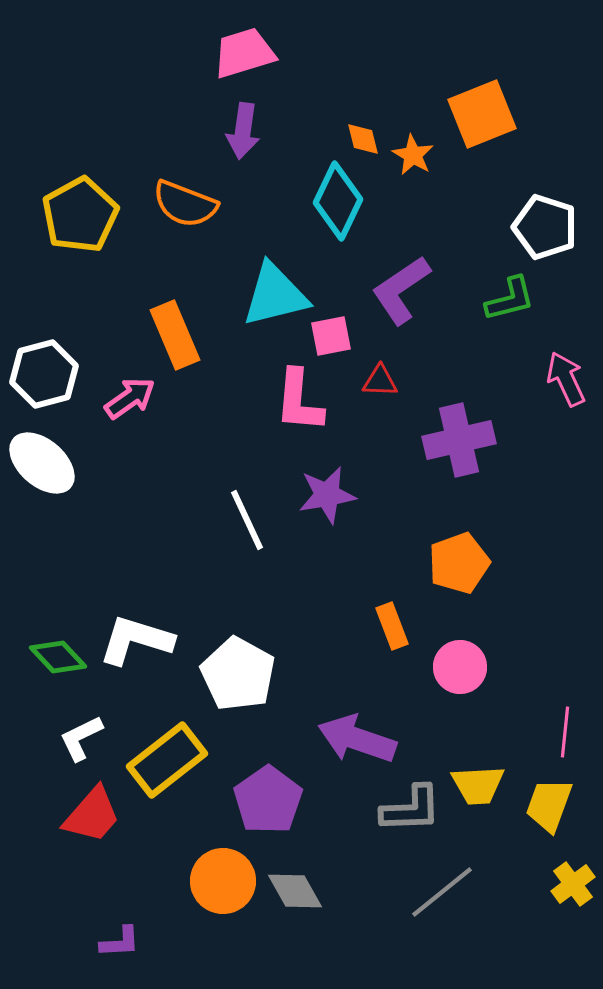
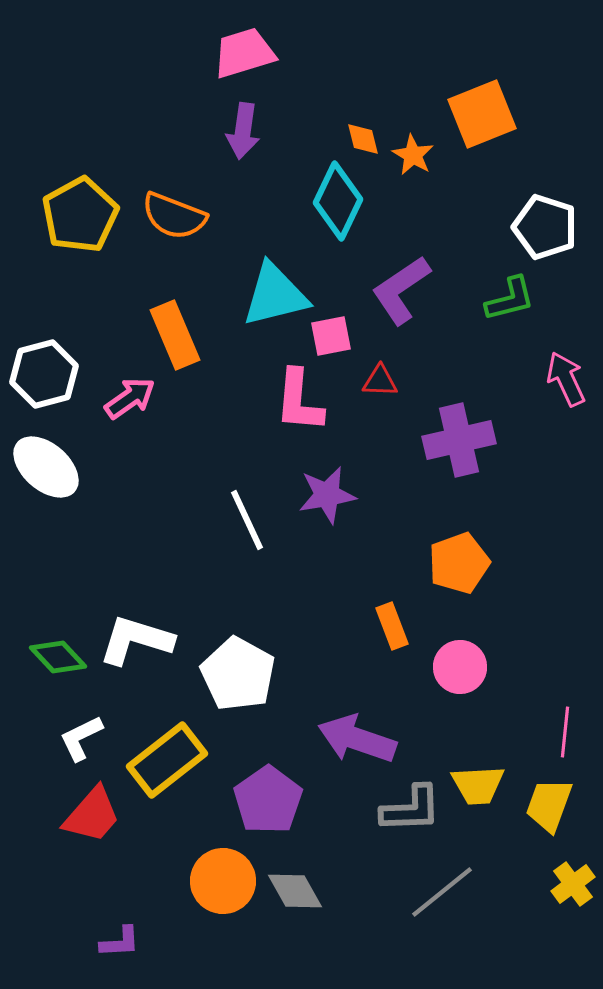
orange semicircle at (185, 204): moved 11 px left, 12 px down
white ellipse at (42, 463): moved 4 px right, 4 px down
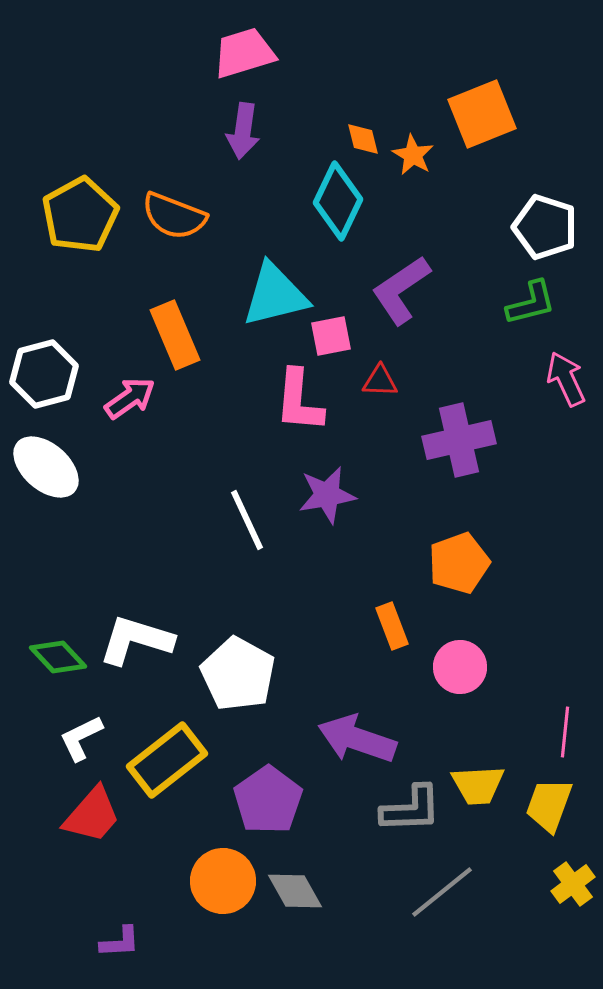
green L-shape at (510, 299): moved 21 px right, 4 px down
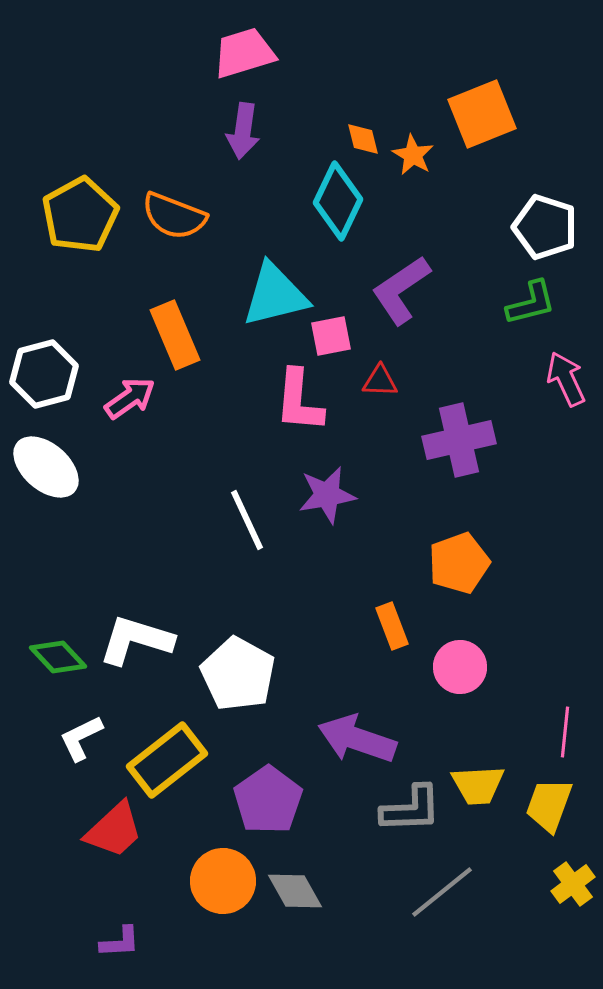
red trapezoid at (92, 815): moved 22 px right, 15 px down; rotated 6 degrees clockwise
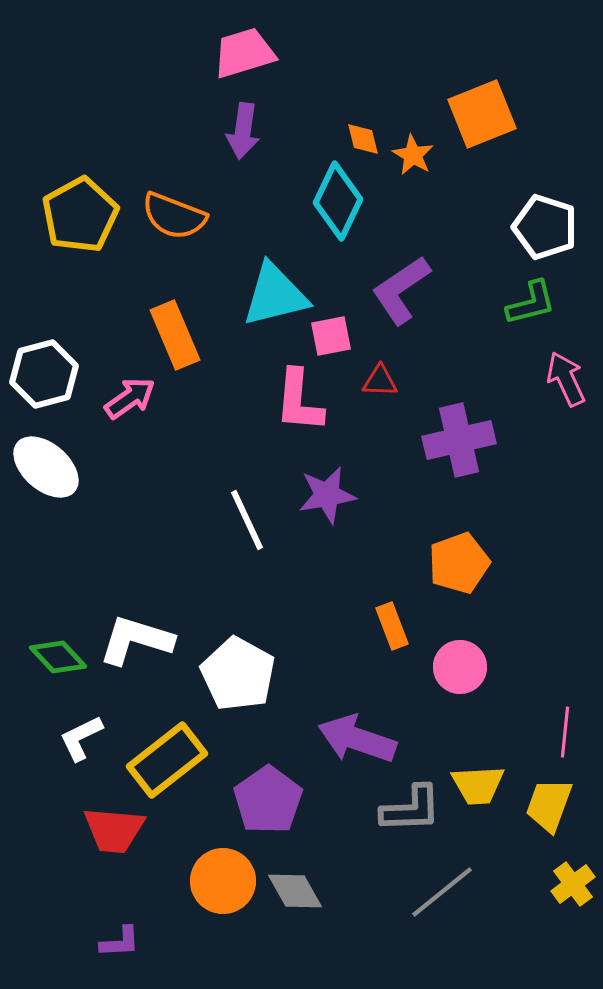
red trapezoid at (114, 830): rotated 48 degrees clockwise
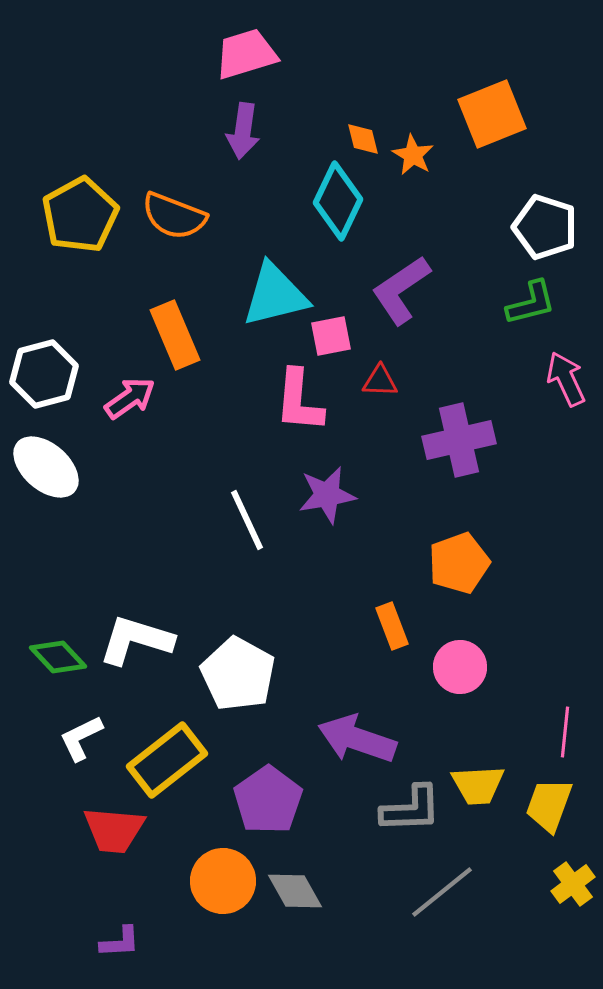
pink trapezoid at (244, 53): moved 2 px right, 1 px down
orange square at (482, 114): moved 10 px right
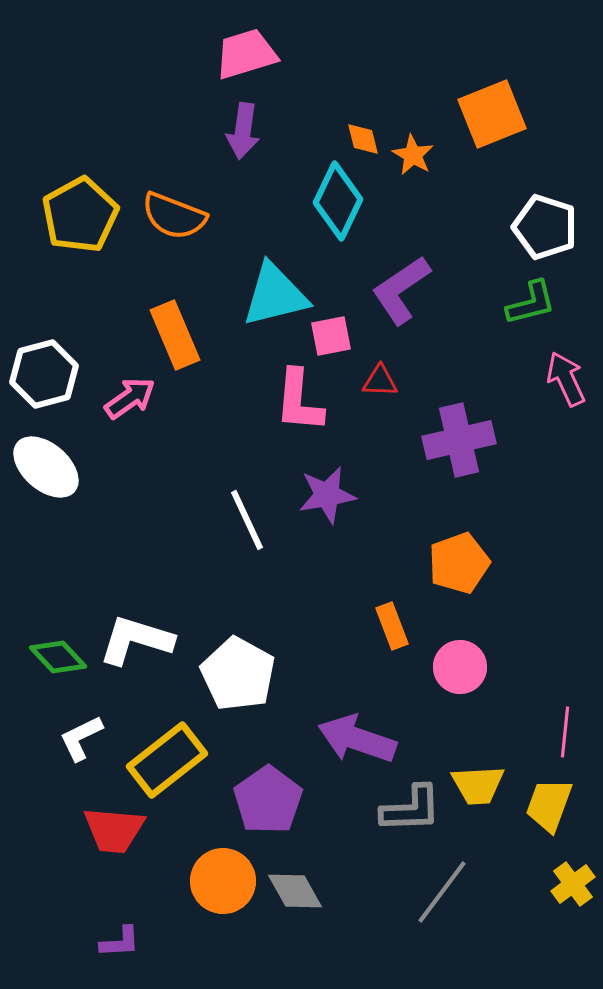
gray line at (442, 892): rotated 14 degrees counterclockwise
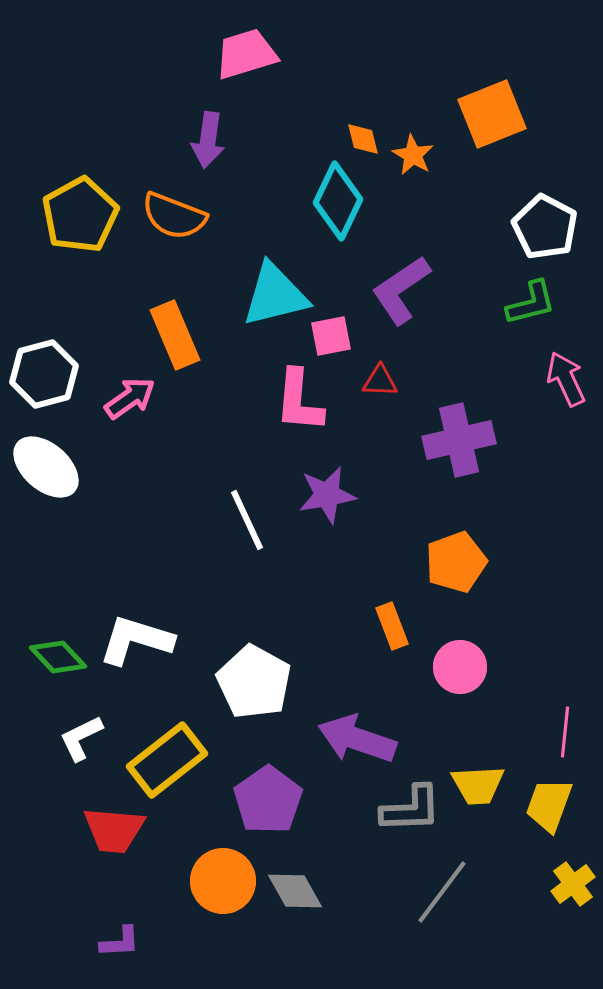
purple arrow at (243, 131): moved 35 px left, 9 px down
white pentagon at (545, 227): rotated 10 degrees clockwise
orange pentagon at (459, 563): moved 3 px left, 1 px up
white pentagon at (238, 674): moved 16 px right, 8 px down
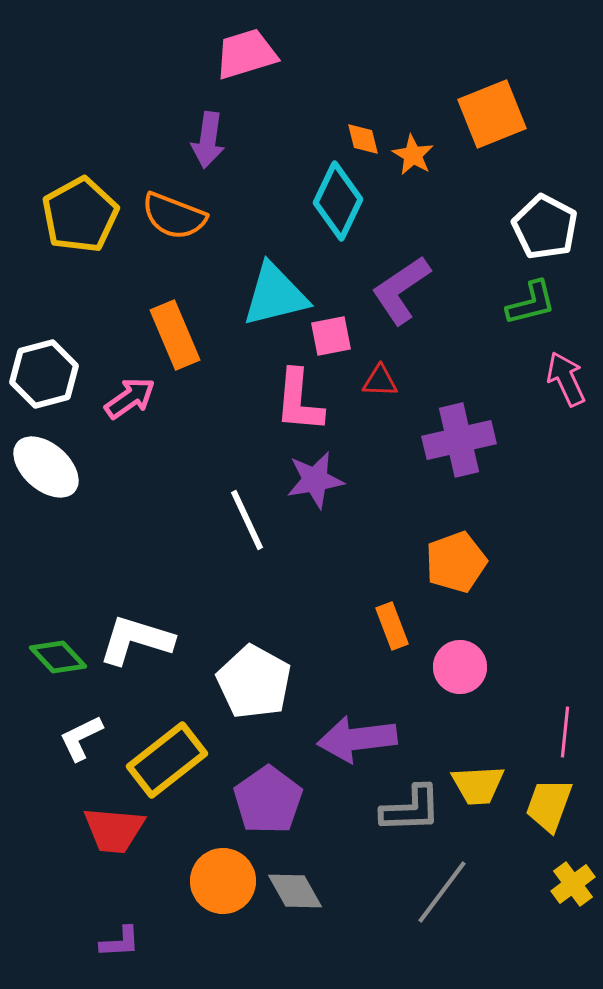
purple star at (327, 495): moved 12 px left, 15 px up
purple arrow at (357, 739): rotated 26 degrees counterclockwise
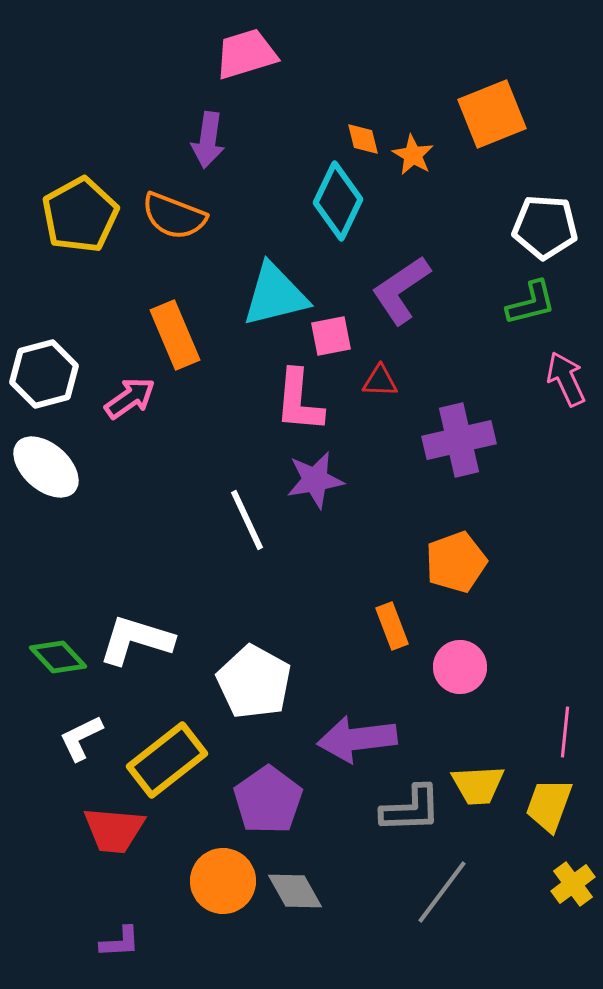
white pentagon at (545, 227): rotated 24 degrees counterclockwise
